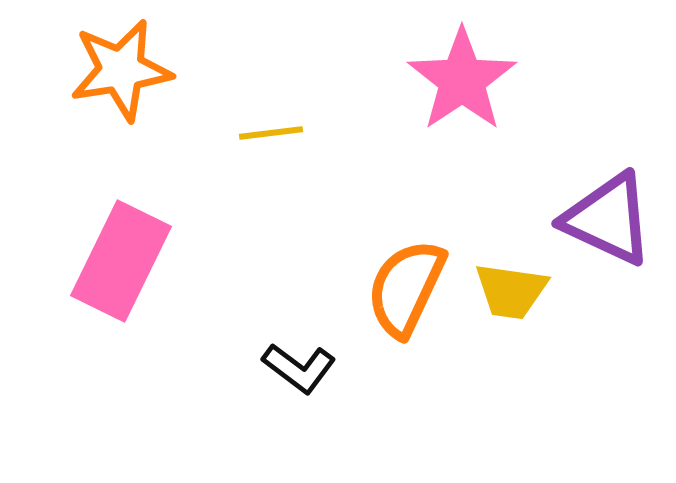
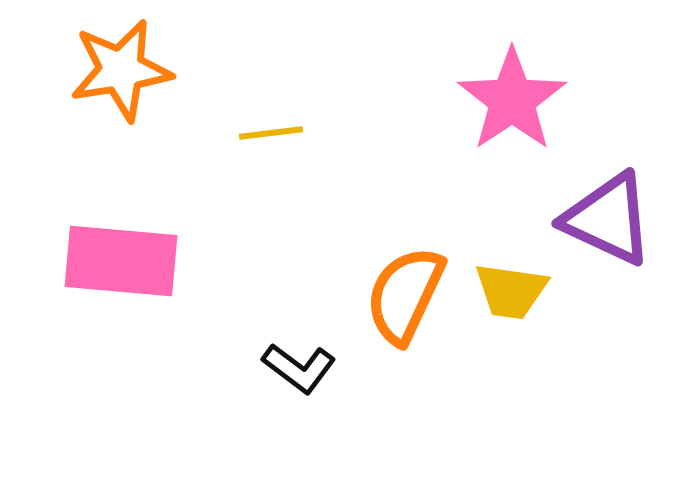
pink star: moved 50 px right, 20 px down
pink rectangle: rotated 69 degrees clockwise
orange semicircle: moved 1 px left, 7 px down
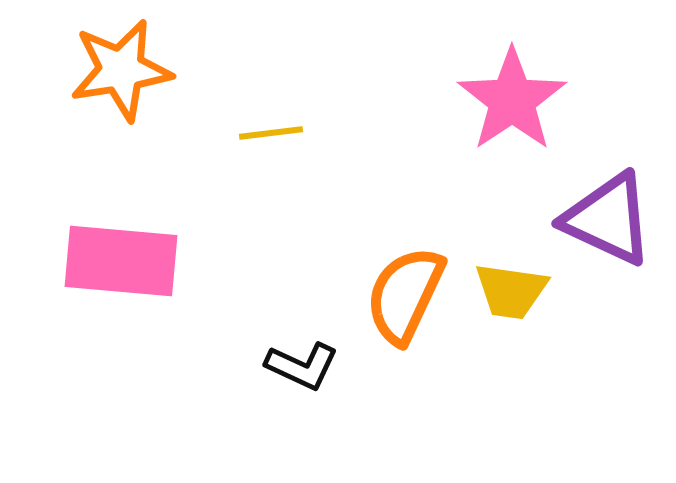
black L-shape: moved 3 px right, 2 px up; rotated 12 degrees counterclockwise
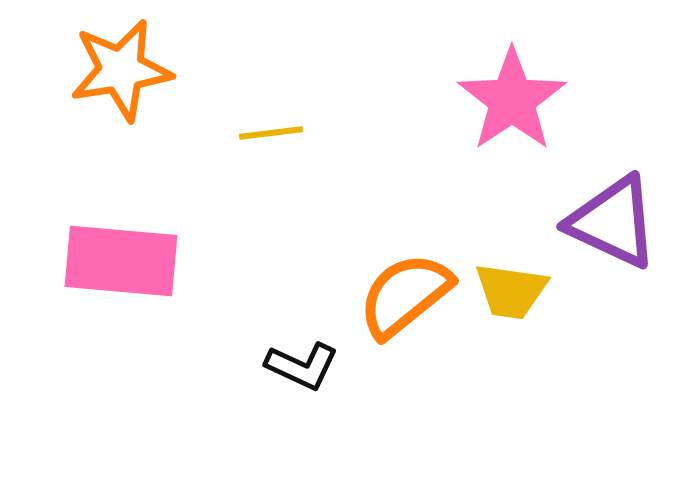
purple triangle: moved 5 px right, 3 px down
orange semicircle: rotated 26 degrees clockwise
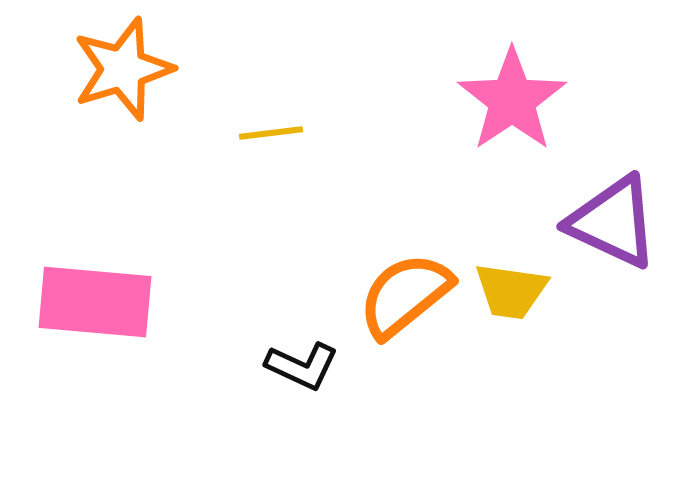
orange star: moved 2 px right, 1 px up; rotated 8 degrees counterclockwise
pink rectangle: moved 26 px left, 41 px down
